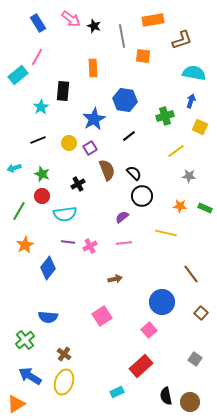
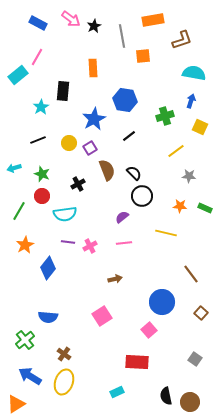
blue rectangle at (38, 23): rotated 30 degrees counterclockwise
black star at (94, 26): rotated 24 degrees clockwise
orange square at (143, 56): rotated 14 degrees counterclockwise
red rectangle at (141, 366): moved 4 px left, 4 px up; rotated 45 degrees clockwise
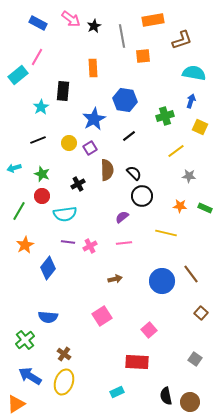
brown semicircle at (107, 170): rotated 20 degrees clockwise
blue circle at (162, 302): moved 21 px up
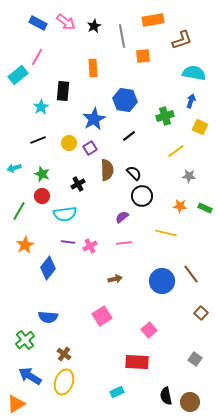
pink arrow at (71, 19): moved 5 px left, 3 px down
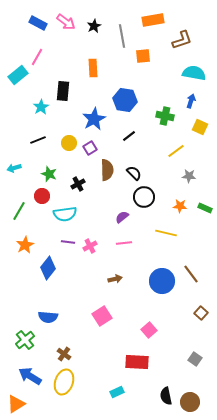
green cross at (165, 116): rotated 30 degrees clockwise
green star at (42, 174): moved 7 px right
black circle at (142, 196): moved 2 px right, 1 px down
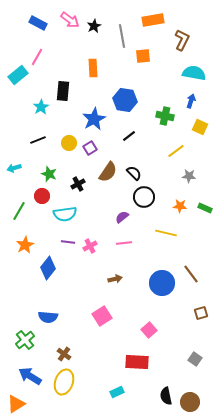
pink arrow at (66, 22): moved 4 px right, 2 px up
brown L-shape at (182, 40): rotated 45 degrees counterclockwise
brown semicircle at (107, 170): moved 1 px right, 2 px down; rotated 35 degrees clockwise
blue circle at (162, 281): moved 2 px down
brown square at (201, 313): rotated 32 degrees clockwise
